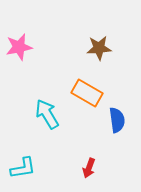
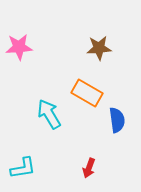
pink star: rotated 8 degrees clockwise
cyan arrow: moved 2 px right
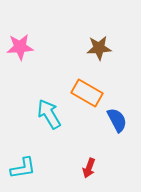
pink star: moved 1 px right
blue semicircle: rotated 20 degrees counterclockwise
